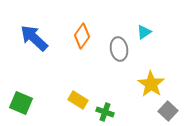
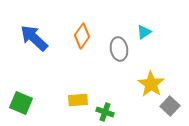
yellow rectangle: rotated 36 degrees counterclockwise
gray square: moved 2 px right, 5 px up
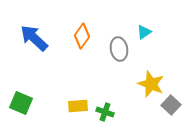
yellow star: rotated 12 degrees counterclockwise
yellow rectangle: moved 6 px down
gray square: moved 1 px right, 1 px up
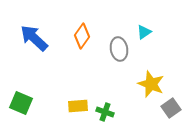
gray square: moved 3 px down; rotated 12 degrees clockwise
